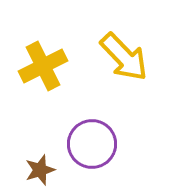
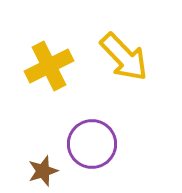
yellow cross: moved 6 px right
brown star: moved 3 px right, 1 px down
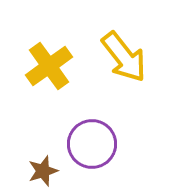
yellow arrow: rotated 6 degrees clockwise
yellow cross: rotated 9 degrees counterclockwise
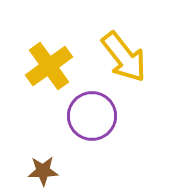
purple circle: moved 28 px up
brown star: rotated 16 degrees clockwise
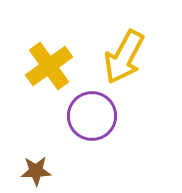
yellow arrow: rotated 66 degrees clockwise
brown star: moved 7 px left
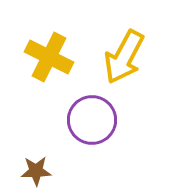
yellow cross: moved 9 px up; rotated 27 degrees counterclockwise
purple circle: moved 4 px down
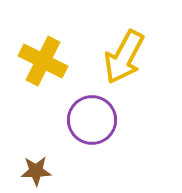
yellow cross: moved 6 px left, 4 px down
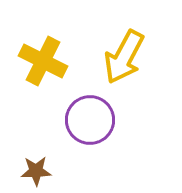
purple circle: moved 2 px left
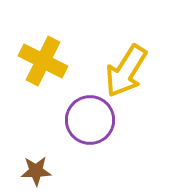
yellow arrow: moved 2 px right, 14 px down; rotated 4 degrees clockwise
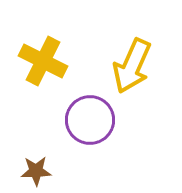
yellow arrow: moved 6 px right, 5 px up; rotated 8 degrees counterclockwise
